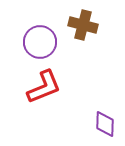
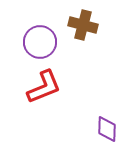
purple diamond: moved 2 px right, 5 px down
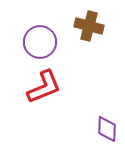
brown cross: moved 6 px right, 1 px down
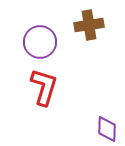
brown cross: moved 1 px up; rotated 24 degrees counterclockwise
red L-shape: rotated 51 degrees counterclockwise
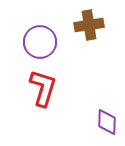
red L-shape: moved 1 px left, 1 px down
purple diamond: moved 7 px up
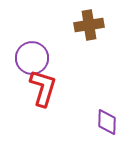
purple circle: moved 8 px left, 16 px down
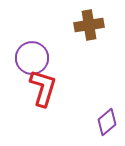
purple diamond: rotated 48 degrees clockwise
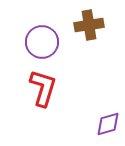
purple circle: moved 10 px right, 16 px up
purple diamond: moved 1 px right, 2 px down; rotated 24 degrees clockwise
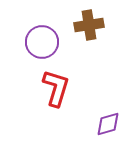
red L-shape: moved 13 px right
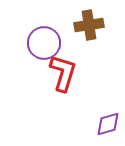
purple circle: moved 2 px right, 1 px down
red L-shape: moved 7 px right, 15 px up
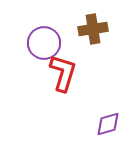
brown cross: moved 4 px right, 4 px down
